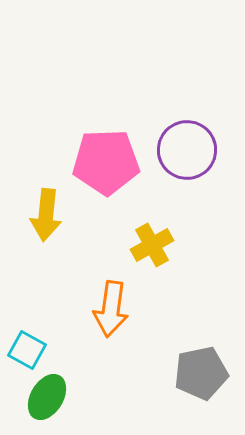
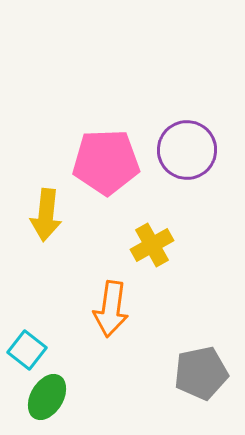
cyan square: rotated 9 degrees clockwise
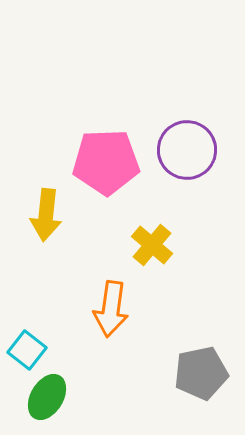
yellow cross: rotated 21 degrees counterclockwise
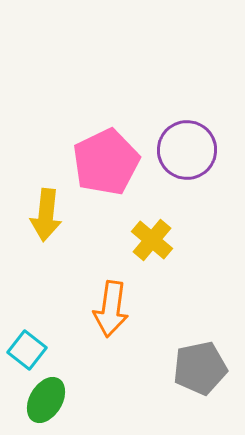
pink pentagon: rotated 24 degrees counterclockwise
yellow cross: moved 5 px up
gray pentagon: moved 1 px left, 5 px up
green ellipse: moved 1 px left, 3 px down
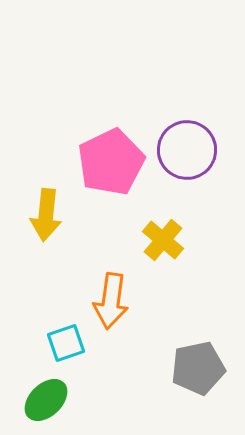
pink pentagon: moved 5 px right
yellow cross: moved 11 px right
orange arrow: moved 8 px up
cyan square: moved 39 px right, 7 px up; rotated 33 degrees clockwise
gray pentagon: moved 2 px left
green ellipse: rotated 15 degrees clockwise
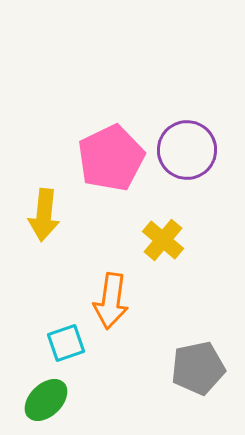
pink pentagon: moved 4 px up
yellow arrow: moved 2 px left
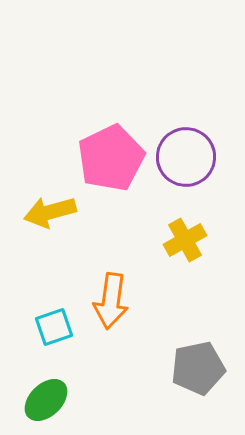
purple circle: moved 1 px left, 7 px down
yellow arrow: moved 6 px right, 3 px up; rotated 69 degrees clockwise
yellow cross: moved 22 px right; rotated 21 degrees clockwise
cyan square: moved 12 px left, 16 px up
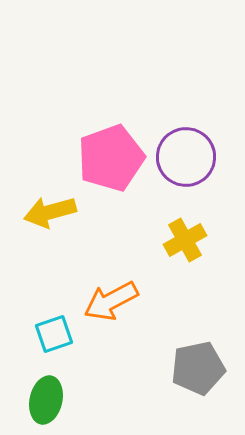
pink pentagon: rotated 6 degrees clockwise
orange arrow: rotated 54 degrees clockwise
cyan square: moved 7 px down
green ellipse: rotated 33 degrees counterclockwise
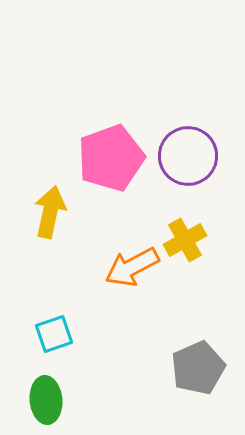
purple circle: moved 2 px right, 1 px up
yellow arrow: rotated 117 degrees clockwise
orange arrow: moved 21 px right, 34 px up
gray pentagon: rotated 12 degrees counterclockwise
green ellipse: rotated 18 degrees counterclockwise
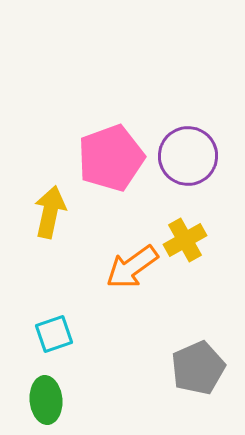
orange arrow: rotated 8 degrees counterclockwise
